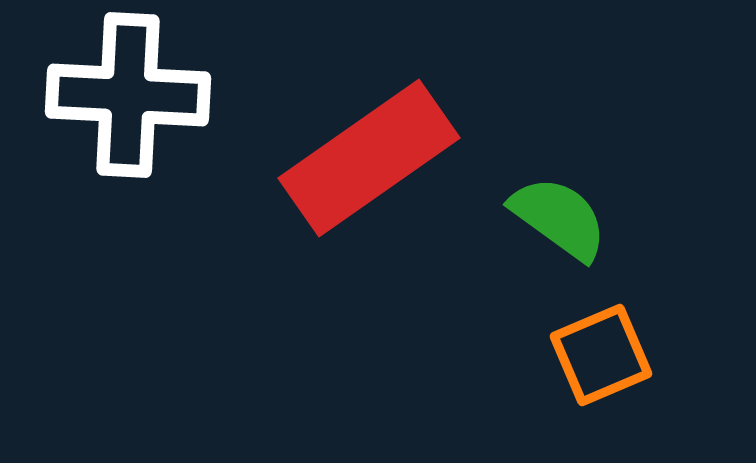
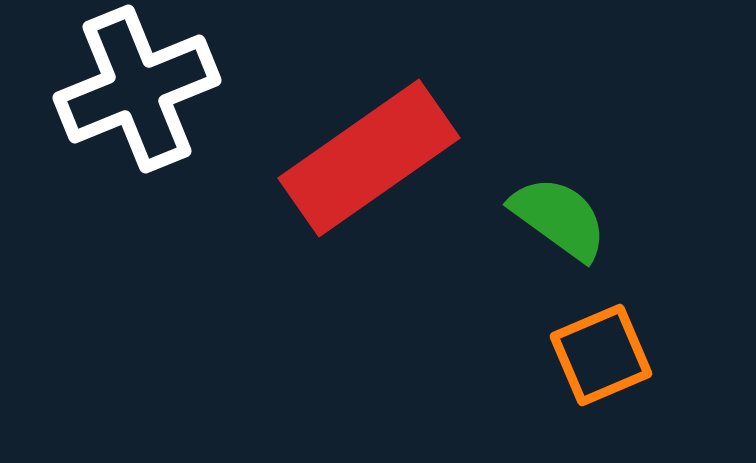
white cross: moved 9 px right, 6 px up; rotated 25 degrees counterclockwise
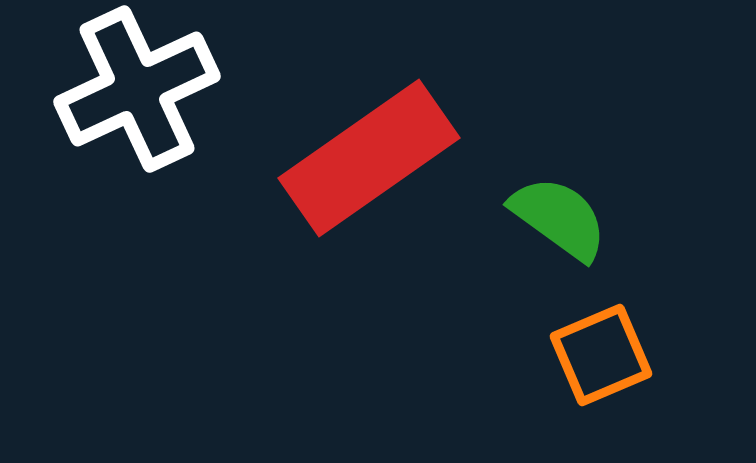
white cross: rotated 3 degrees counterclockwise
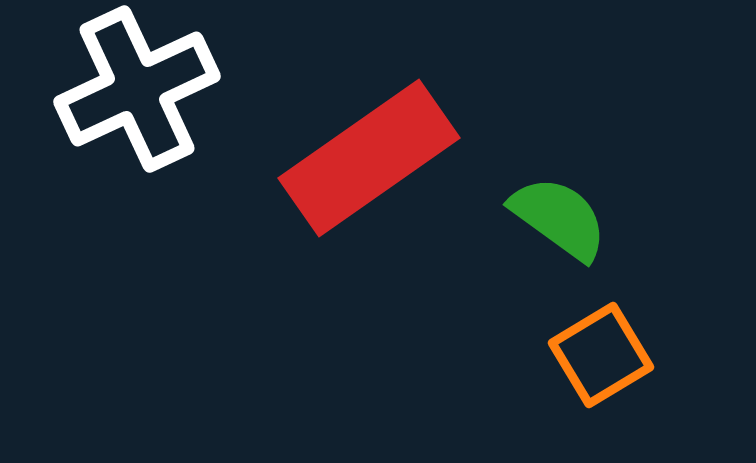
orange square: rotated 8 degrees counterclockwise
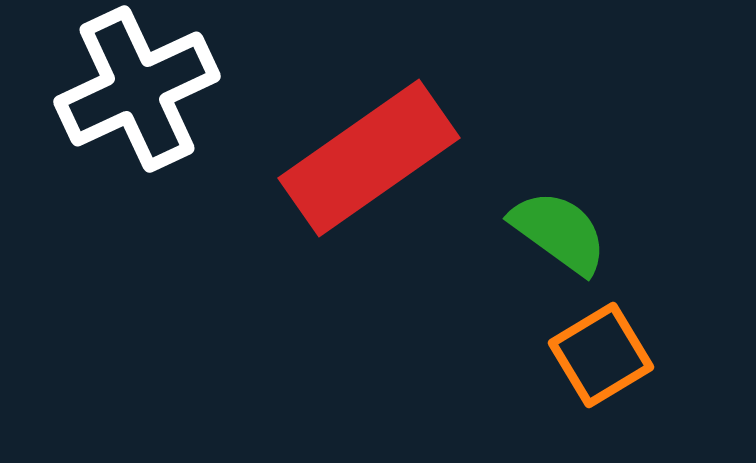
green semicircle: moved 14 px down
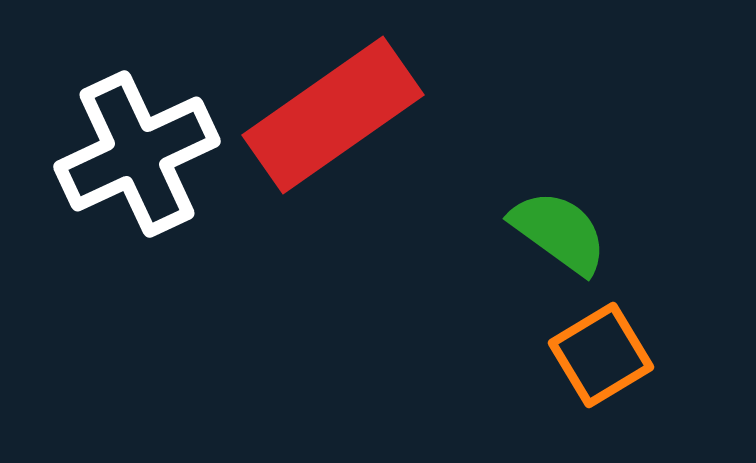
white cross: moved 65 px down
red rectangle: moved 36 px left, 43 px up
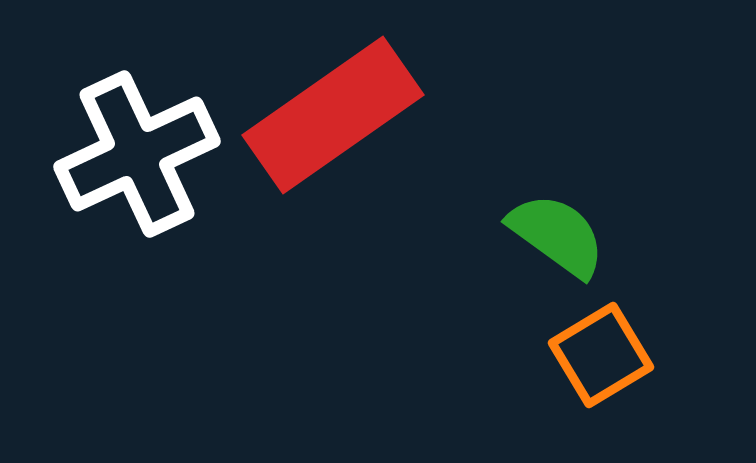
green semicircle: moved 2 px left, 3 px down
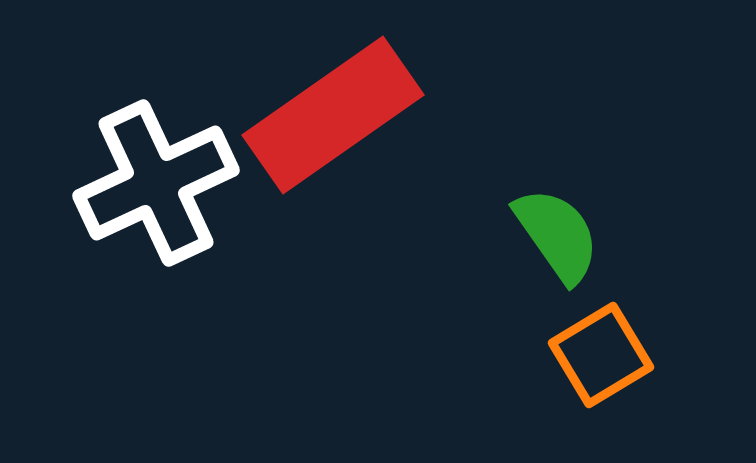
white cross: moved 19 px right, 29 px down
green semicircle: rotated 19 degrees clockwise
